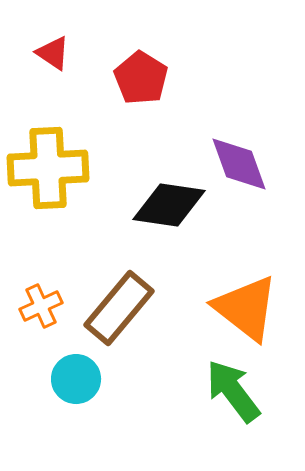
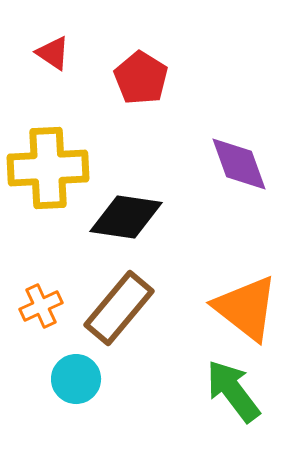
black diamond: moved 43 px left, 12 px down
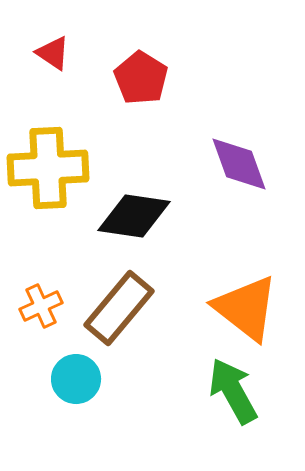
black diamond: moved 8 px right, 1 px up
green arrow: rotated 8 degrees clockwise
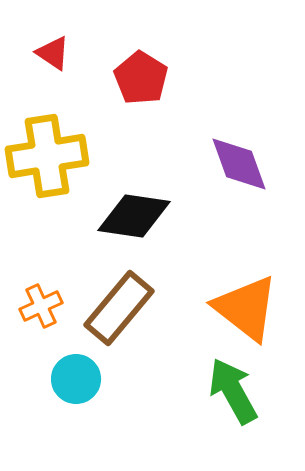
yellow cross: moved 1 px left, 12 px up; rotated 6 degrees counterclockwise
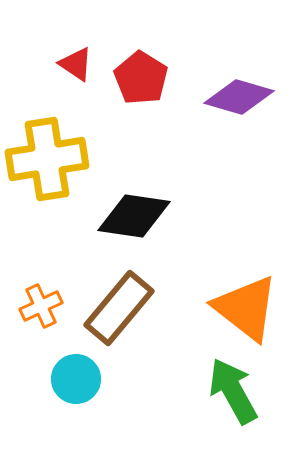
red triangle: moved 23 px right, 11 px down
yellow cross: moved 3 px down
purple diamond: moved 67 px up; rotated 54 degrees counterclockwise
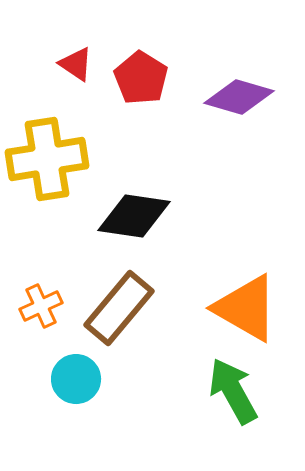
orange triangle: rotated 8 degrees counterclockwise
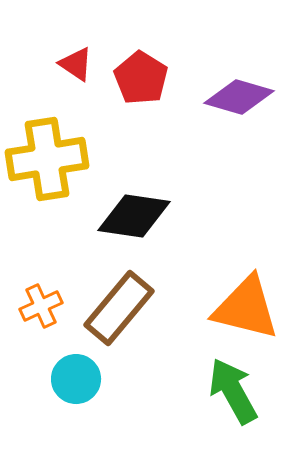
orange triangle: rotated 16 degrees counterclockwise
